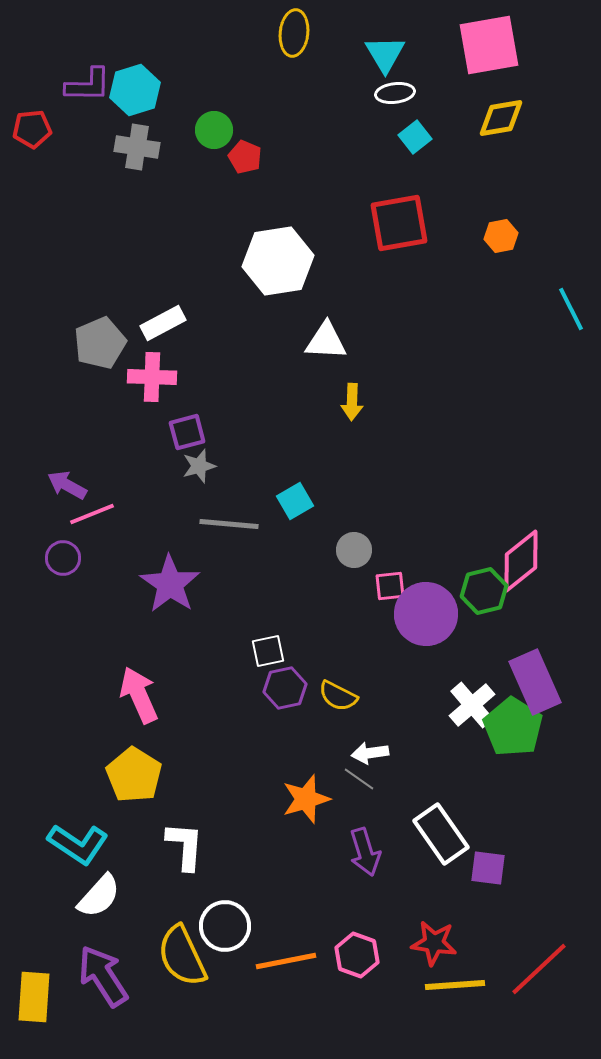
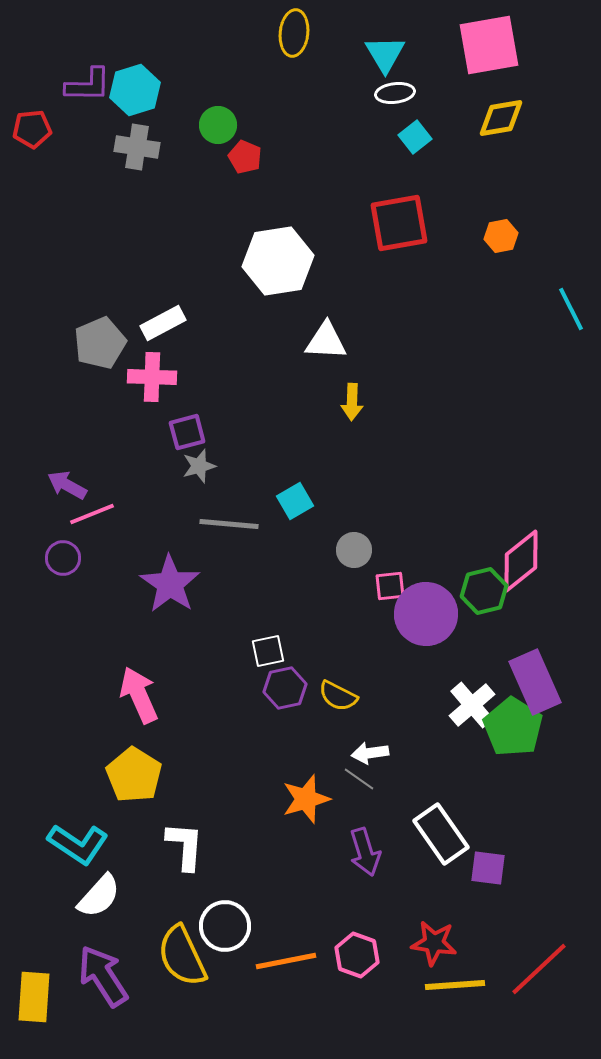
green circle at (214, 130): moved 4 px right, 5 px up
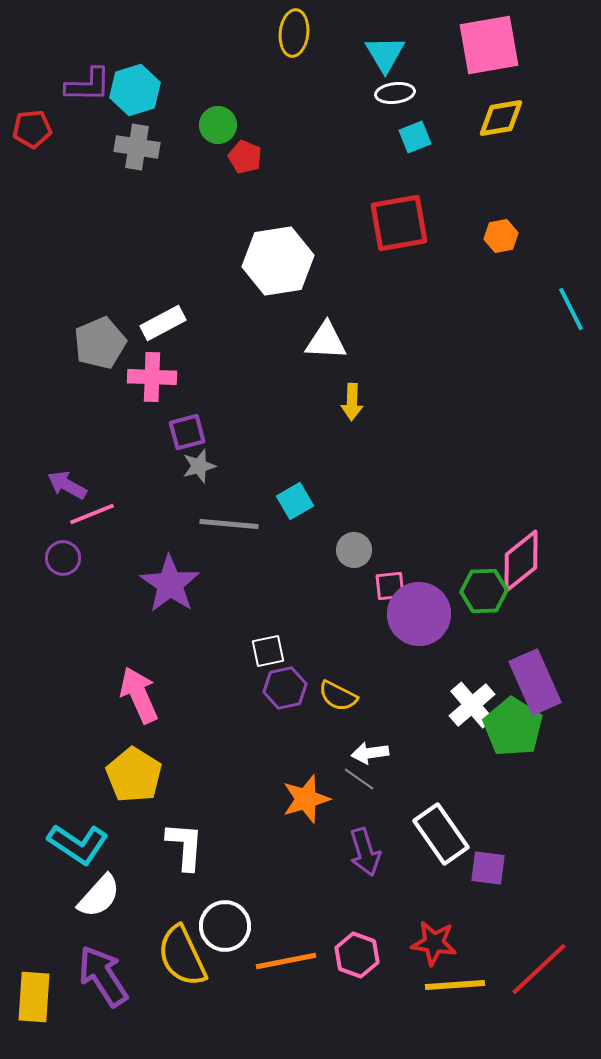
cyan square at (415, 137): rotated 16 degrees clockwise
green hexagon at (484, 591): rotated 12 degrees clockwise
purple circle at (426, 614): moved 7 px left
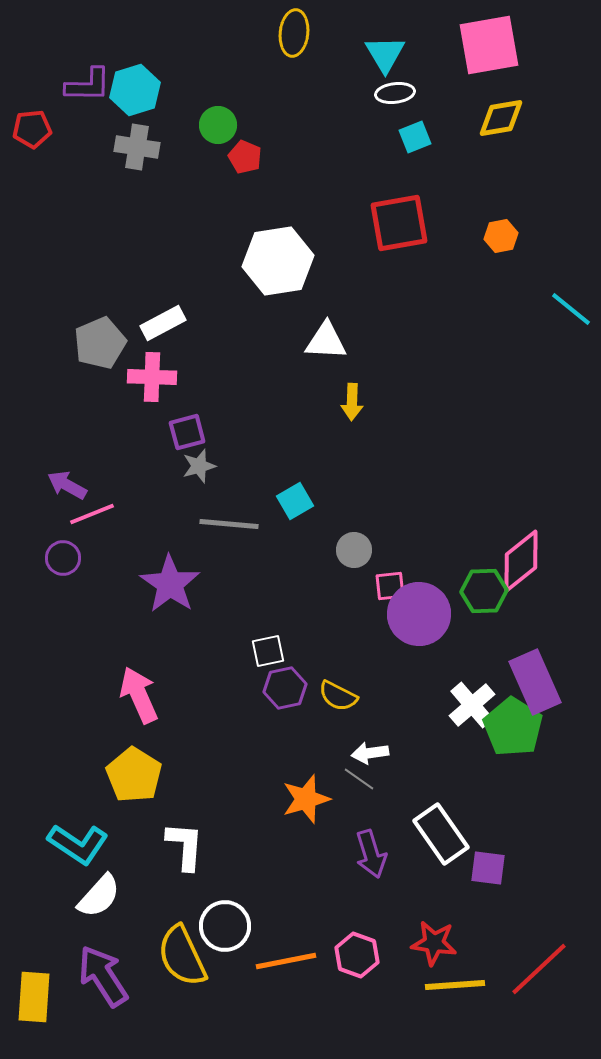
cyan line at (571, 309): rotated 24 degrees counterclockwise
purple arrow at (365, 852): moved 6 px right, 2 px down
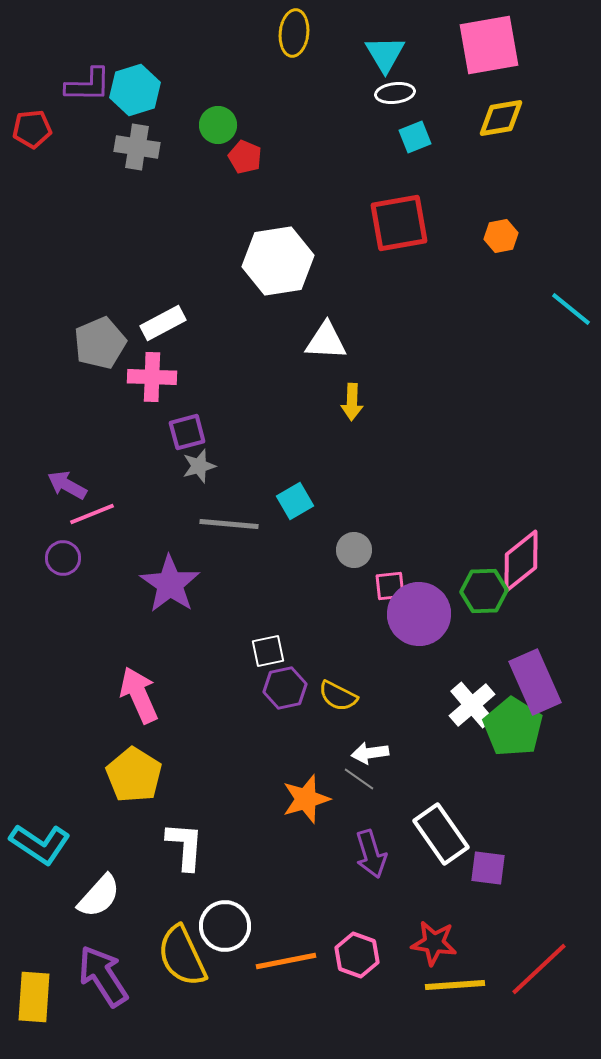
cyan L-shape at (78, 844): moved 38 px left
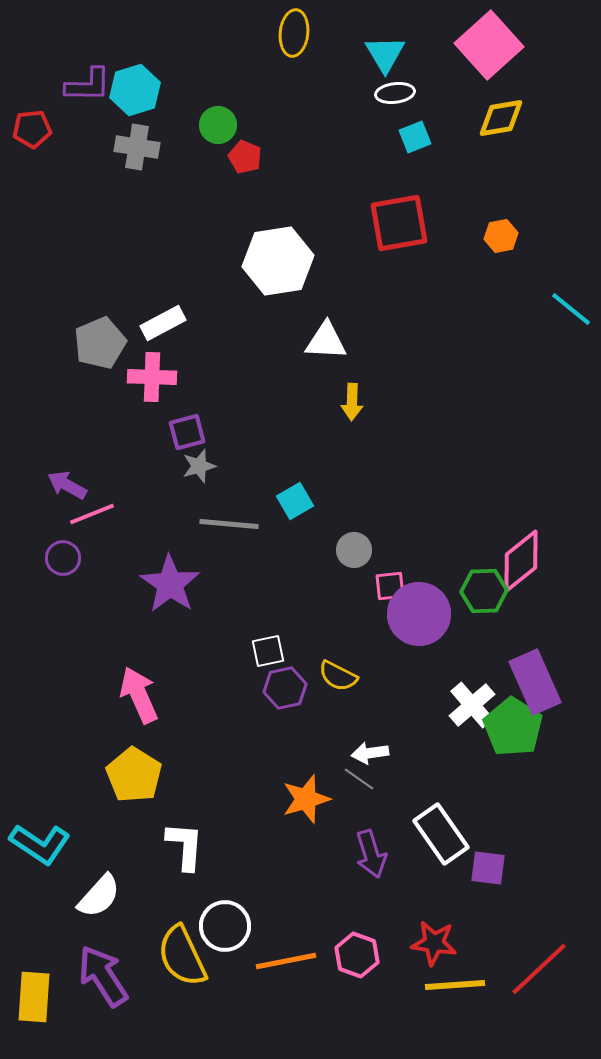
pink square at (489, 45): rotated 32 degrees counterclockwise
yellow semicircle at (338, 696): moved 20 px up
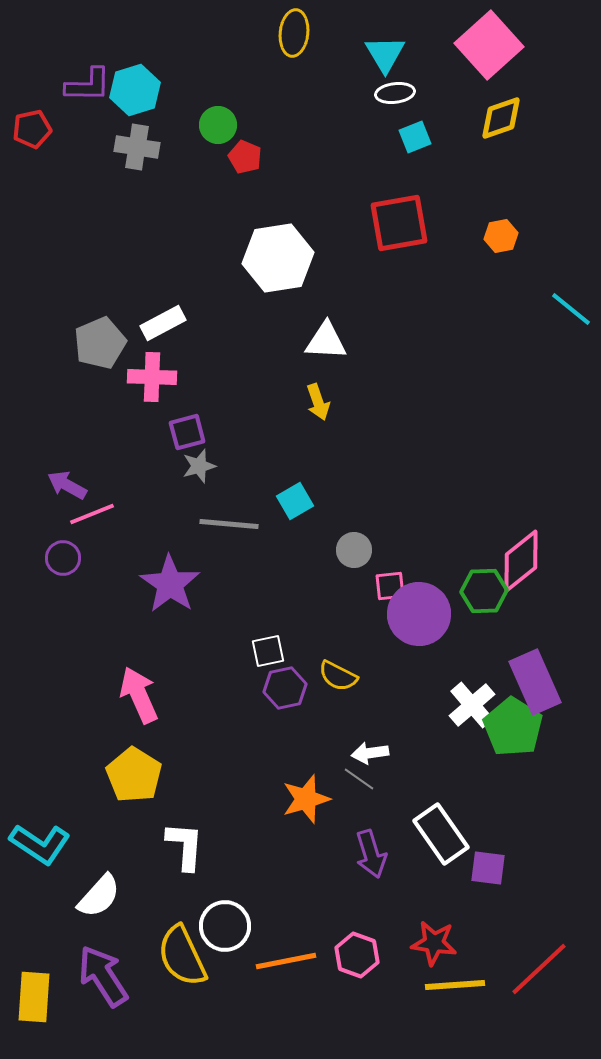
yellow diamond at (501, 118): rotated 9 degrees counterclockwise
red pentagon at (32, 129): rotated 6 degrees counterclockwise
white hexagon at (278, 261): moved 3 px up
yellow arrow at (352, 402): moved 34 px left; rotated 21 degrees counterclockwise
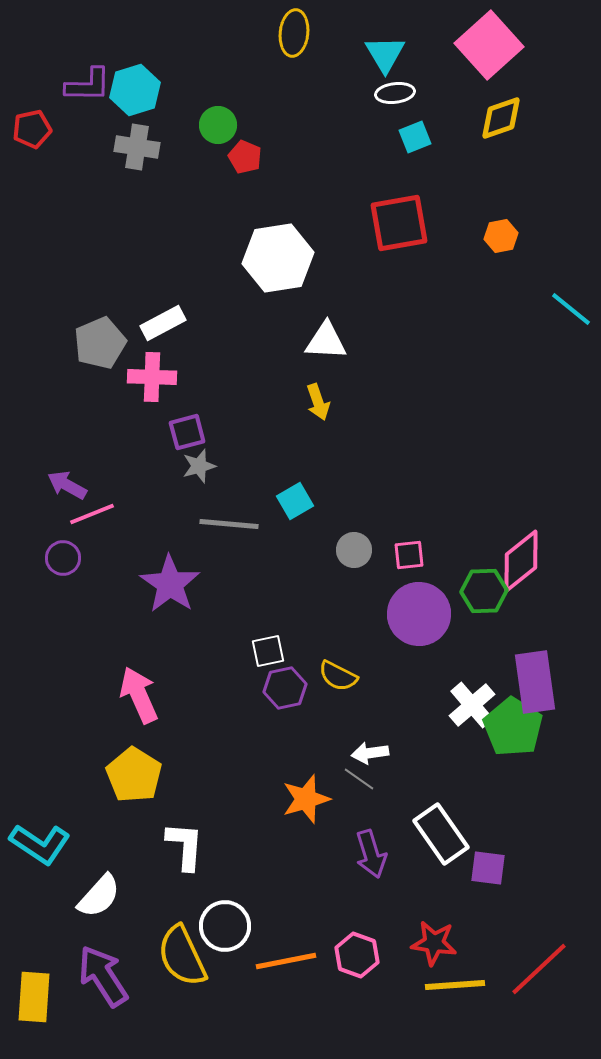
pink square at (390, 586): moved 19 px right, 31 px up
purple rectangle at (535, 682): rotated 16 degrees clockwise
